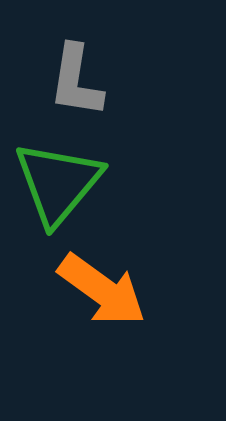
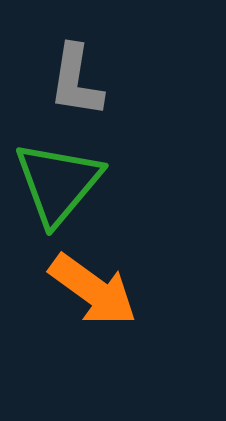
orange arrow: moved 9 px left
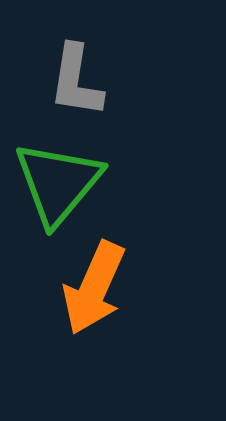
orange arrow: moved 1 px right, 2 px up; rotated 78 degrees clockwise
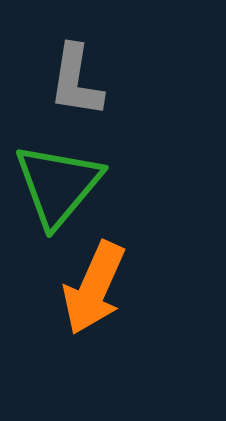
green triangle: moved 2 px down
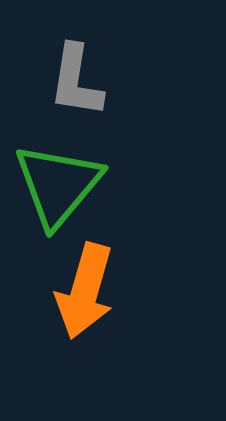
orange arrow: moved 9 px left, 3 px down; rotated 8 degrees counterclockwise
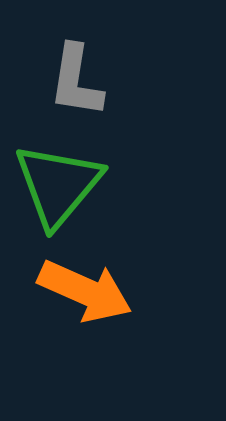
orange arrow: rotated 82 degrees counterclockwise
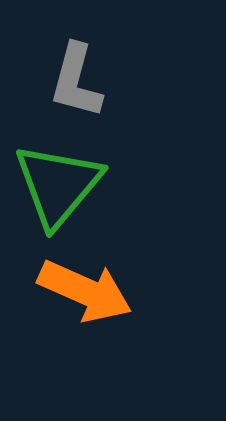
gray L-shape: rotated 6 degrees clockwise
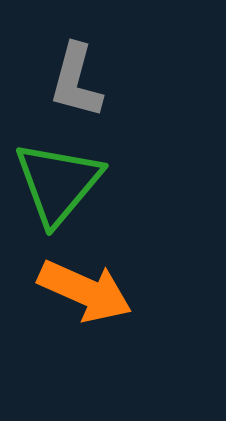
green triangle: moved 2 px up
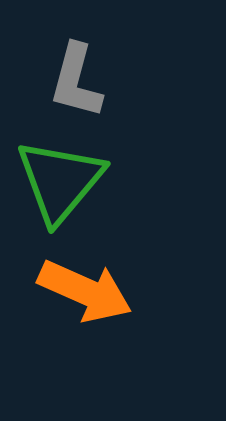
green triangle: moved 2 px right, 2 px up
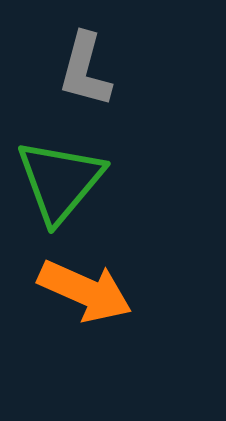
gray L-shape: moved 9 px right, 11 px up
